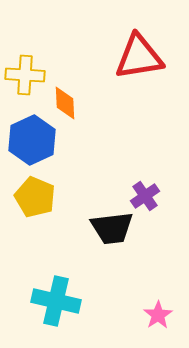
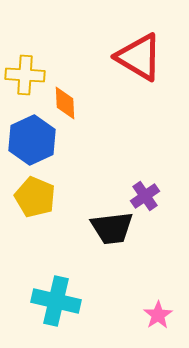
red triangle: rotated 40 degrees clockwise
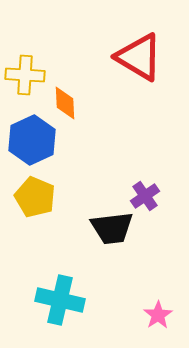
cyan cross: moved 4 px right, 1 px up
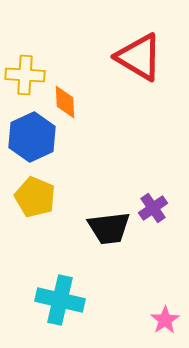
orange diamond: moved 1 px up
blue hexagon: moved 3 px up
purple cross: moved 8 px right, 12 px down
black trapezoid: moved 3 px left
pink star: moved 7 px right, 5 px down
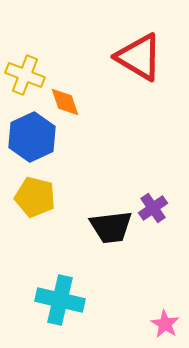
yellow cross: rotated 18 degrees clockwise
orange diamond: rotated 16 degrees counterclockwise
yellow pentagon: rotated 9 degrees counterclockwise
black trapezoid: moved 2 px right, 1 px up
pink star: moved 4 px down; rotated 8 degrees counterclockwise
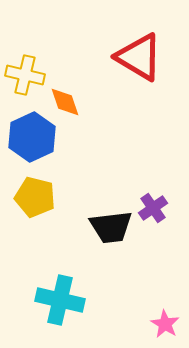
yellow cross: rotated 9 degrees counterclockwise
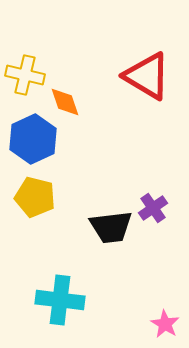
red triangle: moved 8 px right, 19 px down
blue hexagon: moved 1 px right, 2 px down
cyan cross: rotated 6 degrees counterclockwise
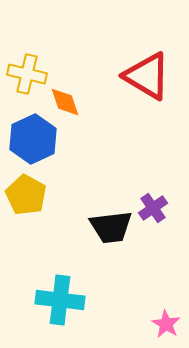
yellow cross: moved 2 px right, 1 px up
yellow pentagon: moved 9 px left, 2 px up; rotated 15 degrees clockwise
pink star: moved 1 px right
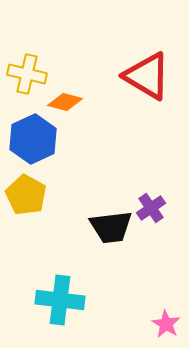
orange diamond: rotated 56 degrees counterclockwise
purple cross: moved 2 px left
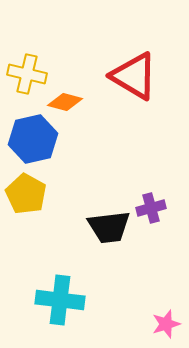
red triangle: moved 13 px left
blue hexagon: rotated 12 degrees clockwise
yellow pentagon: moved 1 px up
purple cross: rotated 20 degrees clockwise
black trapezoid: moved 2 px left
pink star: rotated 24 degrees clockwise
